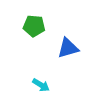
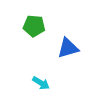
cyan arrow: moved 2 px up
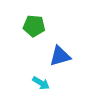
blue triangle: moved 8 px left, 8 px down
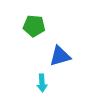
cyan arrow: moved 1 px right; rotated 54 degrees clockwise
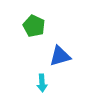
green pentagon: rotated 20 degrees clockwise
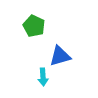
cyan arrow: moved 1 px right, 6 px up
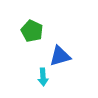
green pentagon: moved 2 px left, 5 px down
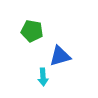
green pentagon: rotated 15 degrees counterclockwise
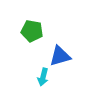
cyan arrow: rotated 18 degrees clockwise
